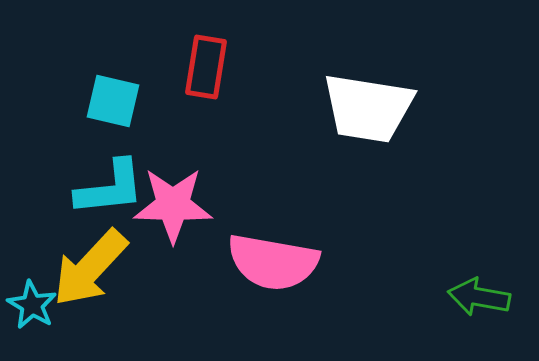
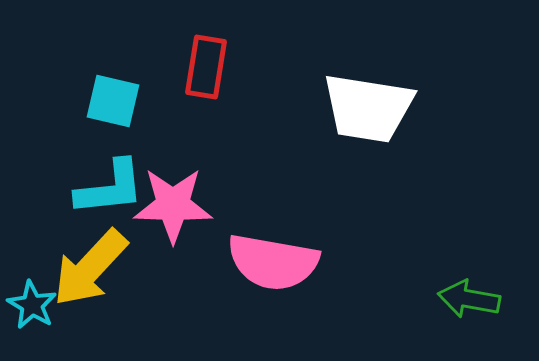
green arrow: moved 10 px left, 2 px down
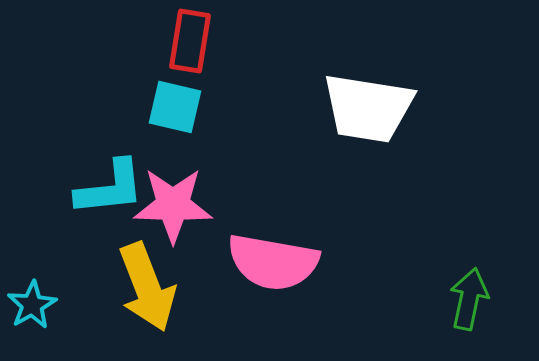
red rectangle: moved 16 px left, 26 px up
cyan square: moved 62 px right, 6 px down
yellow arrow: moved 57 px right, 19 px down; rotated 64 degrees counterclockwise
green arrow: rotated 92 degrees clockwise
cyan star: rotated 12 degrees clockwise
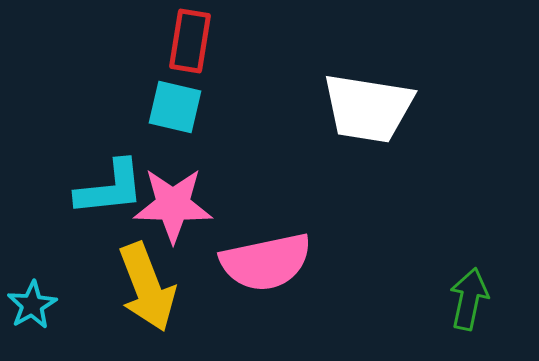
pink semicircle: moved 7 px left; rotated 22 degrees counterclockwise
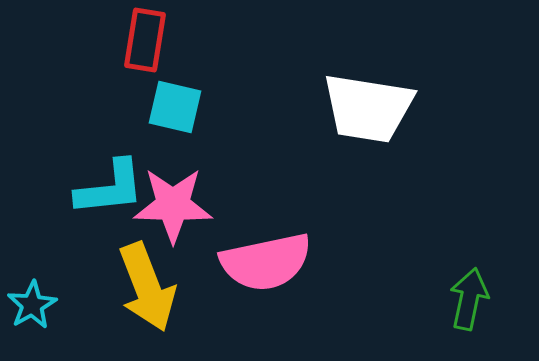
red rectangle: moved 45 px left, 1 px up
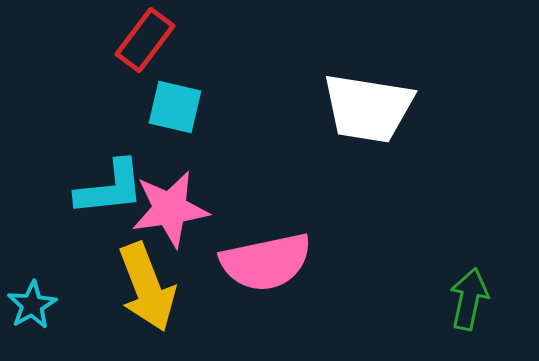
red rectangle: rotated 28 degrees clockwise
pink star: moved 3 px left, 4 px down; rotated 10 degrees counterclockwise
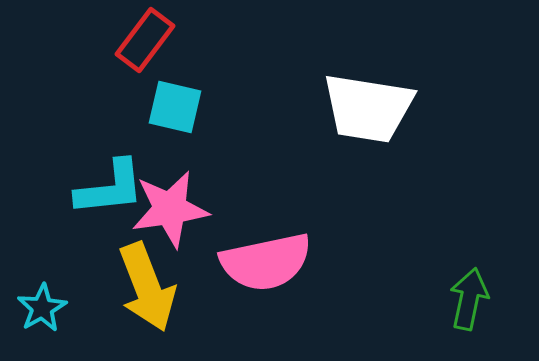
cyan star: moved 10 px right, 3 px down
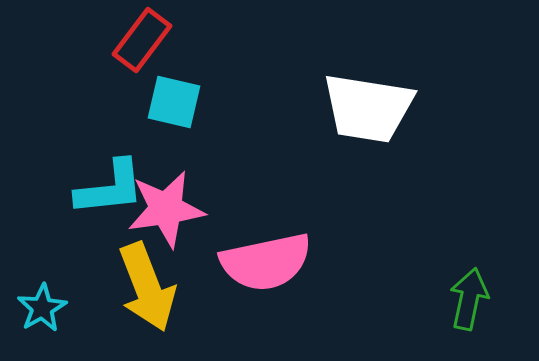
red rectangle: moved 3 px left
cyan square: moved 1 px left, 5 px up
pink star: moved 4 px left
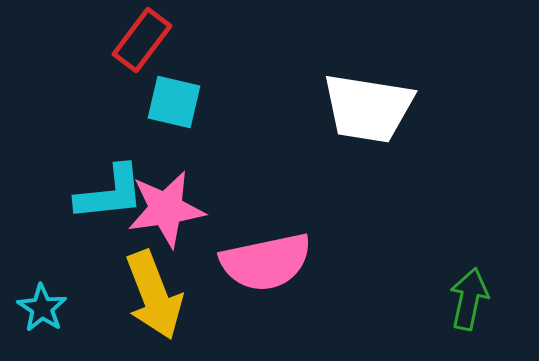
cyan L-shape: moved 5 px down
yellow arrow: moved 7 px right, 8 px down
cyan star: rotated 9 degrees counterclockwise
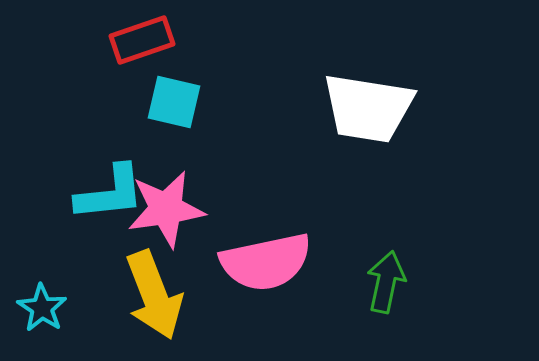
red rectangle: rotated 34 degrees clockwise
green arrow: moved 83 px left, 17 px up
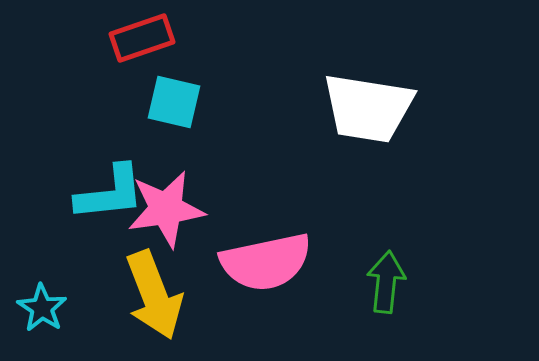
red rectangle: moved 2 px up
green arrow: rotated 6 degrees counterclockwise
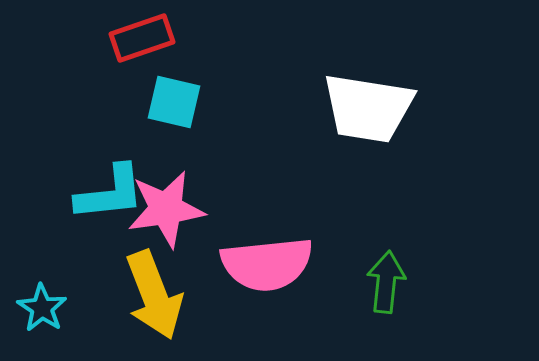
pink semicircle: moved 1 px right, 2 px down; rotated 6 degrees clockwise
